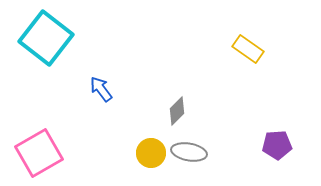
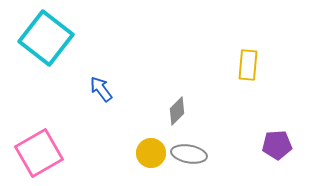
yellow rectangle: moved 16 px down; rotated 60 degrees clockwise
gray ellipse: moved 2 px down
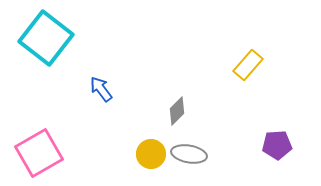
yellow rectangle: rotated 36 degrees clockwise
yellow circle: moved 1 px down
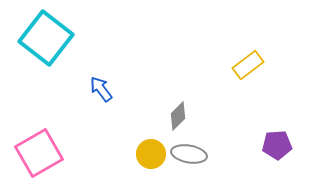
yellow rectangle: rotated 12 degrees clockwise
gray diamond: moved 1 px right, 5 px down
